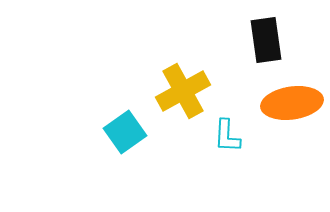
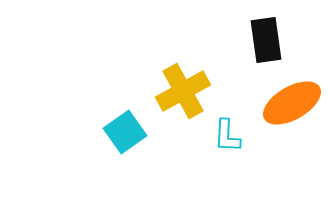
orange ellipse: rotated 22 degrees counterclockwise
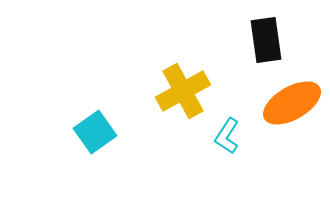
cyan square: moved 30 px left
cyan L-shape: rotated 30 degrees clockwise
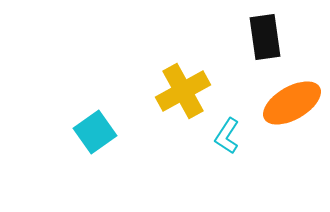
black rectangle: moved 1 px left, 3 px up
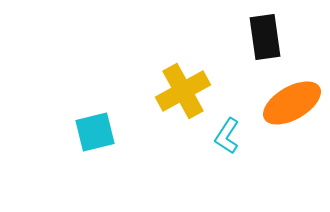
cyan square: rotated 21 degrees clockwise
